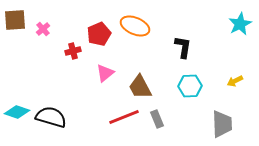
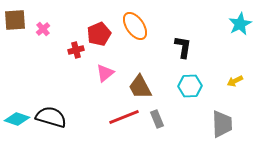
orange ellipse: rotated 32 degrees clockwise
red cross: moved 3 px right, 1 px up
cyan diamond: moved 7 px down
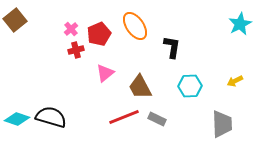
brown square: rotated 35 degrees counterclockwise
pink cross: moved 28 px right
black L-shape: moved 11 px left
gray rectangle: rotated 42 degrees counterclockwise
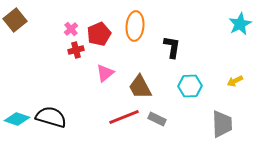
orange ellipse: rotated 40 degrees clockwise
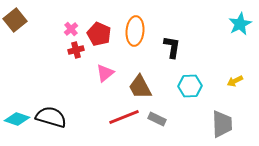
orange ellipse: moved 5 px down
red pentagon: rotated 25 degrees counterclockwise
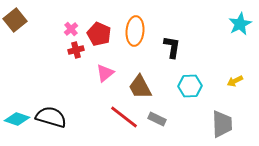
red line: rotated 60 degrees clockwise
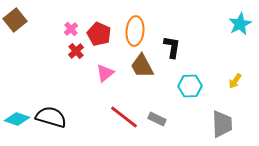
red cross: moved 1 px down; rotated 28 degrees counterclockwise
yellow arrow: rotated 28 degrees counterclockwise
brown trapezoid: moved 2 px right, 21 px up
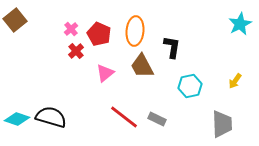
cyan hexagon: rotated 10 degrees counterclockwise
